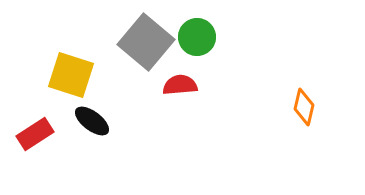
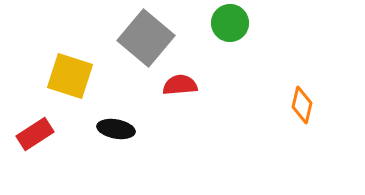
green circle: moved 33 px right, 14 px up
gray square: moved 4 px up
yellow square: moved 1 px left, 1 px down
orange diamond: moved 2 px left, 2 px up
black ellipse: moved 24 px right, 8 px down; rotated 27 degrees counterclockwise
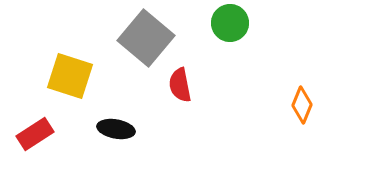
red semicircle: rotated 96 degrees counterclockwise
orange diamond: rotated 9 degrees clockwise
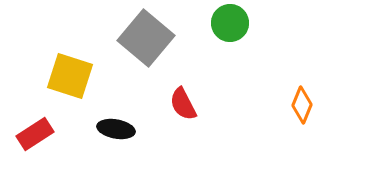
red semicircle: moved 3 px right, 19 px down; rotated 16 degrees counterclockwise
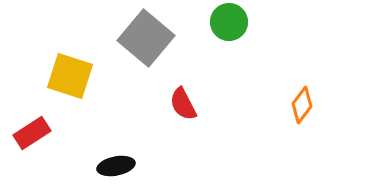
green circle: moved 1 px left, 1 px up
orange diamond: rotated 15 degrees clockwise
black ellipse: moved 37 px down; rotated 21 degrees counterclockwise
red rectangle: moved 3 px left, 1 px up
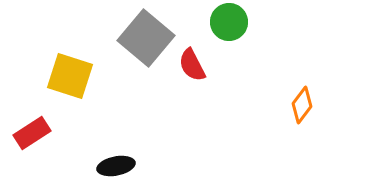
red semicircle: moved 9 px right, 39 px up
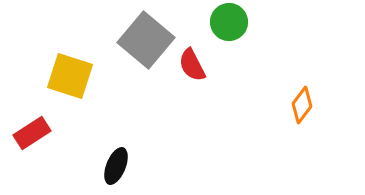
gray square: moved 2 px down
black ellipse: rotated 57 degrees counterclockwise
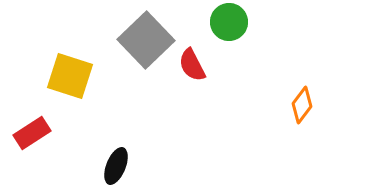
gray square: rotated 6 degrees clockwise
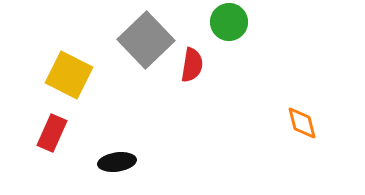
red semicircle: rotated 144 degrees counterclockwise
yellow square: moved 1 px left, 1 px up; rotated 9 degrees clockwise
orange diamond: moved 18 px down; rotated 51 degrees counterclockwise
red rectangle: moved 20 px right; rotated 33 degrees counterclockwise
black ellipse: moved 1 px right, 4 px up; rotated 60 degrees clockwise
